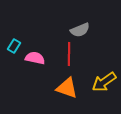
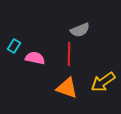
yellow arrow: moved 1 px left
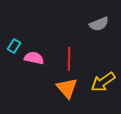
gray semicircle: moved 19 px right, 6 px up
red line: moved 5 px down
pink semicircle: moved 1 px left
orange triangle: rotated 30 degrees clockwise
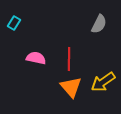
gray semicircle: rotated 42 degrees counterclockwise
cyan rectangle: moved 23 px up
pink semicircle: moved 2 px right
orange triangle: moved 4 px right, 1 px up
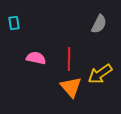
cyan rectangle: rotated 40 degrees counterclockwise
yellow arrow: moved 3 px left, 8 px up
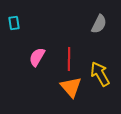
pink semicircle: moved 1 px right, 1 px up; rotated 72 degrees counterclockwise
yellow arrow: rotated 95 degrees clockwise
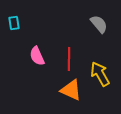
gray semicircle: rotated 66 degrees counterclockwise
pink semicircle: moved 1 px up; rotated 54 degrees counterclockwise
orange triangle: moved 3 px down; rotated 25 degrees counterclockwise
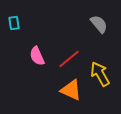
red line: rotated 50 degrees clockwise
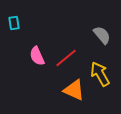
gray semicircle: moved 3 px right, 11 px down
red line: moved 3 px left, 1 px up
orange triangle: moved 3 px right
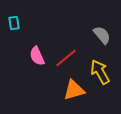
yellow arrow: moved 2 px up
orange triangle: rotated 40 degrees counterclockwise
